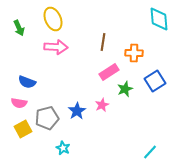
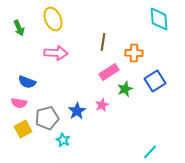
pink arrow: moved 6 px down
cyan star: moved 8 px up
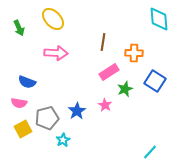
yellow ellipse: rotated 20 degrees counterclockwise
blue square: rotated 25 degrees counterclockwise
pink star: moved 3 px right; rotated 16 degrees counterclockwise
cyan star: rotated 16 degrees clockwise
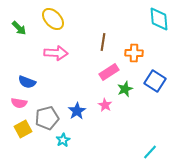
green arrow: rotated 21 degrees counterclockwise
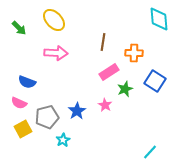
yellow ellipse: moved 1 px right, 1 px down
pink semicircle: rotated 14 degrees clockwise
gray pentagon: moved 1 px up
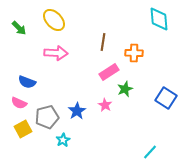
blue square: moved 11 px right, 17 px down
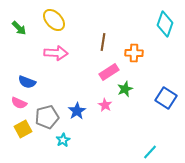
cyan diamond: moved 6 px right, 5 px down; rotated 25 degrees clockwise
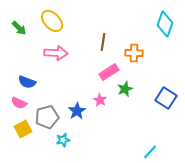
yellow ellipse: moved 2 px left, 1 px down
pink star: moved 5 px left, 5 px up
cyan star: rotated 16 degrees clockwise
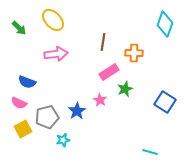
yellow ellipse: moved 1 px right, 1 px up
pink arrow: moved 1 px down; rotated 10 degrees counterclockwise
blue square: moved 1 px left, 4 px down
cyan line: rotated 63 degrees clockwise
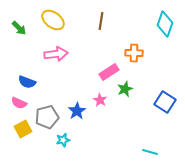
yellow ellipse: rotated 10 degrees counterclockwise
brown line: moved 2 px left, 21 px up
